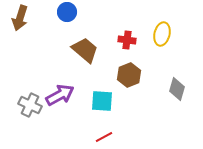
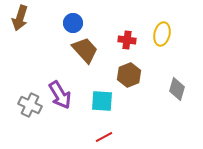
blue circle: moved 6 px right, 11 px down
brown trapezoid: rotated 8 degrees clockwise
purple arrow: rotated 88 degrees clockwise
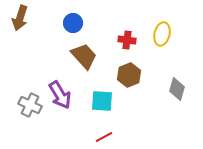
brown trapezoid: moved 1 px left, 6 px down
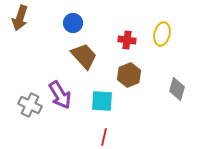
red line: rotated 48 degrees counterclockwise
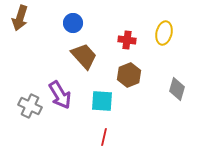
yellow ellipse: moved 2 px right, 1 px up
gray cross: moved 1 px down
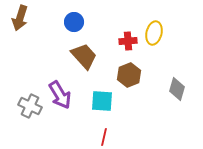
blue circle: moved 1 px right, 1 px up
yellow ellipse: moved 10 px left
red cross: moved 1 px right, 1 px down; rotated 12 degrees counterclockwise
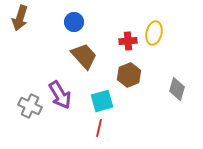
cyan square: rotated 20 degrees counterclockwise
red line: moved 5 px left, 9 px up
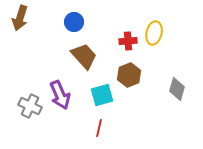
purple arrow: rotated 8 degrees clockwise
cyan square: moved 6 px up
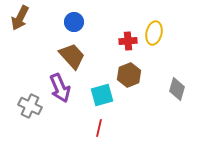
brown arrow: rotated 10 degrees clockwise
brown trapezoid: moved 12 px left
purple arrow: moved 7 px up
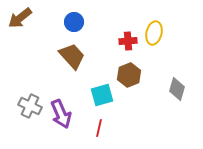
brown arrow: rotated 25 degrees clockwise
purple arrow: moved 1 px right, 26 px down
